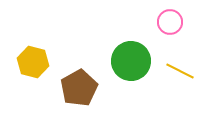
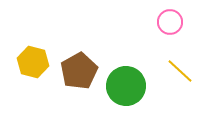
green circle: moved 5 px left, 25 px down
yellow line: rotated 16 degrees clockwise
brown pentagon: moved 17 px up
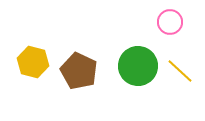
brown pentagon: rotated 18 degrees counterclockwise
green circle: moved 12 px right, 20 px up
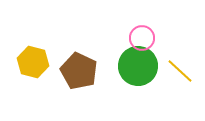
pink circle: moved 28 px left, 16 px down
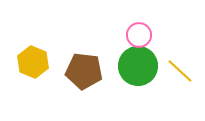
pink circle: moved 3 px left, 3 px up
yellow hexagon: rotated 8 degrees clockwise
brown pentagon: moved 5 px right; rotated 18 degrees counterclockwise
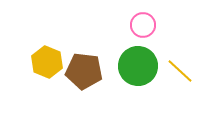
pink circle: moved 4 px right, 10 px up
yellow hexagon: moved 14 px right
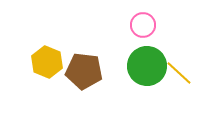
green circle: moved 9 px right
yellow line: moved 1 px left, 2 px down
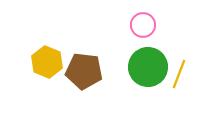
green circle: moved 1 px right, 1 px down
yellow line: moved 1 px down; rotated 68 degrees clockwise
